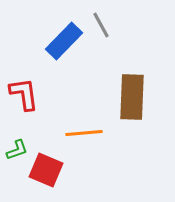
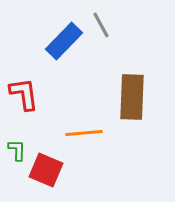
green L-shape: rotated 70 degrees counterclockwise
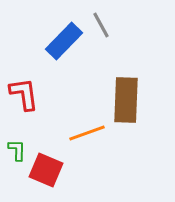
brown rectangle: moved 6 px left, 3 px down
orange line: moved 3 px right; rotated 15 degrees counterclockwise
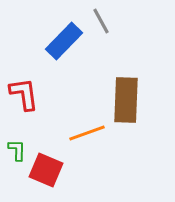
gray line: moved 4 px up
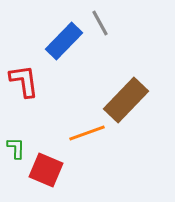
gray line: moved 1 px left, 2 px down
red L-shape: moved 13 px up
brown rectangle: rotated 42 degrees clockwise
green L-shape: moved 1 px left, 2 px up
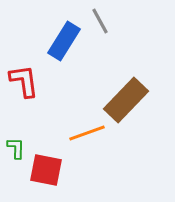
gray line: moved 2 px up
blue rectangle: rotated 12 degrees counterclockwise
red square: rotated 12 degrees counterclockwise
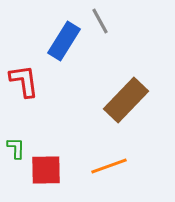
orange line: moved 22 px right, 33 px down
red square: rotated 12 degrees counterclockwise
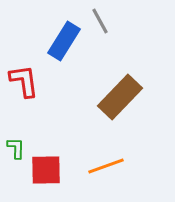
brown rectangle: moved 6 px left, 3 px up
orange line: moved 3 px left
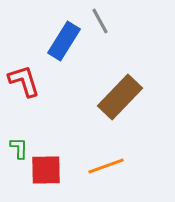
red L-shape: rotated 9 degrees counterclockwise
green L-shape: moved 3 px right
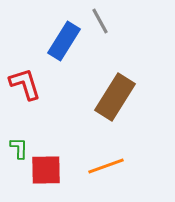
red L-shape: moved 1 px right, 3 px down
brown rectangle: moved 5 px left; rotated 12 degrees counterclockwise
